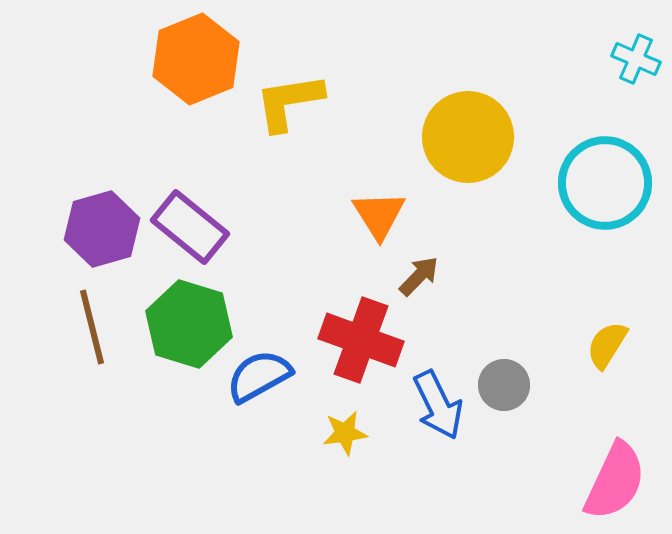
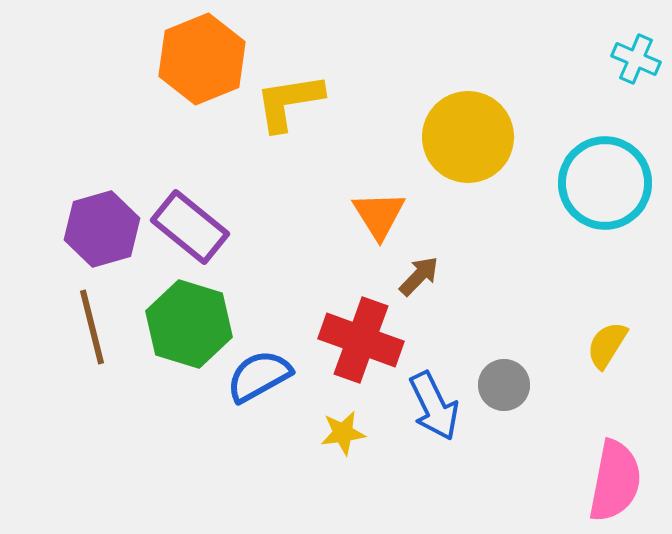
orange hexagon: moved 6 px right
blue arrow: moved 4 px left, 1 px down
yellow star: moved 2 px left
pink semicircle: rotated 14 degrees counterclockwise
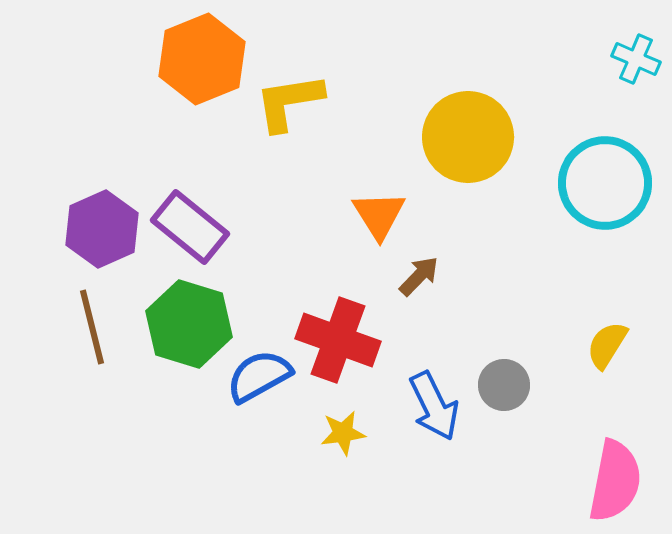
purple hexagon: rotated 8 degrees counterclockwise
red cross: moved 23 px left
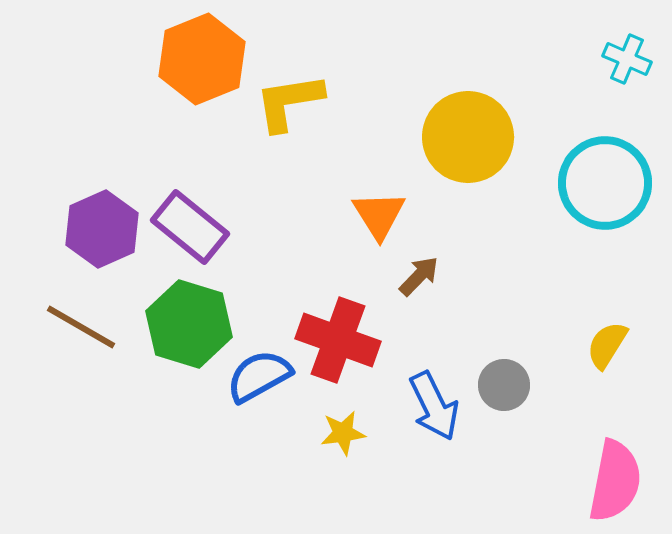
cyan cross: moved 9 px left
brown line: moved 11 px left; rotated 46 degrees counterclockwise
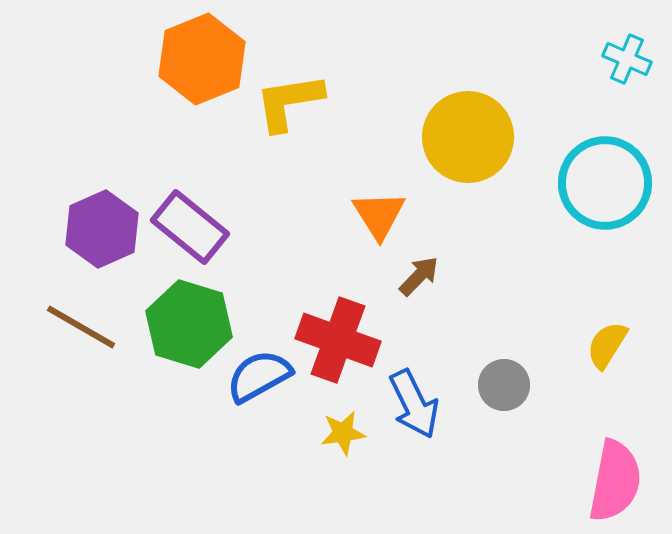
blue arrow: moved 20 px left, 2 px up
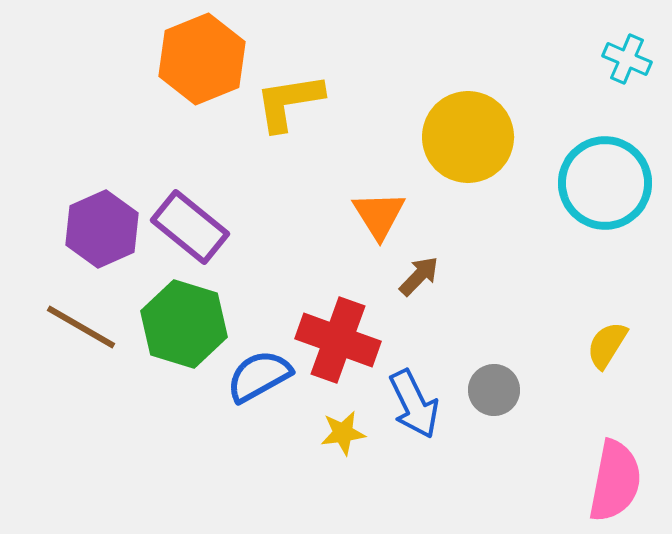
green hexagon: moved 5 px left
gray circle: moved 10 px left, 5 px down
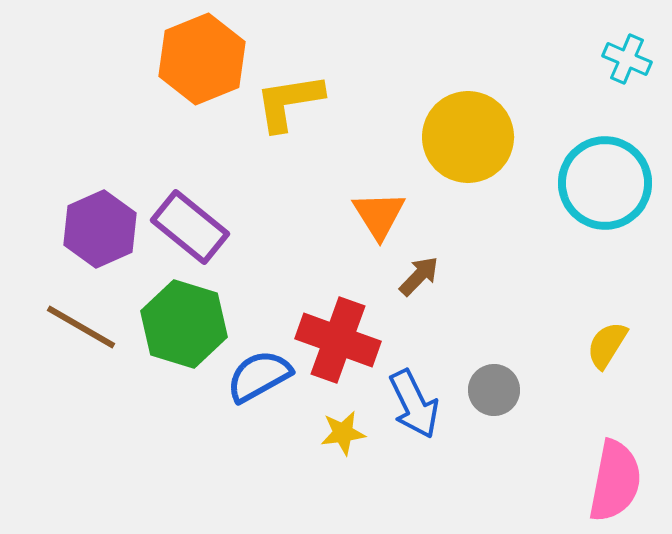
purple hexagon: moved 2 px left
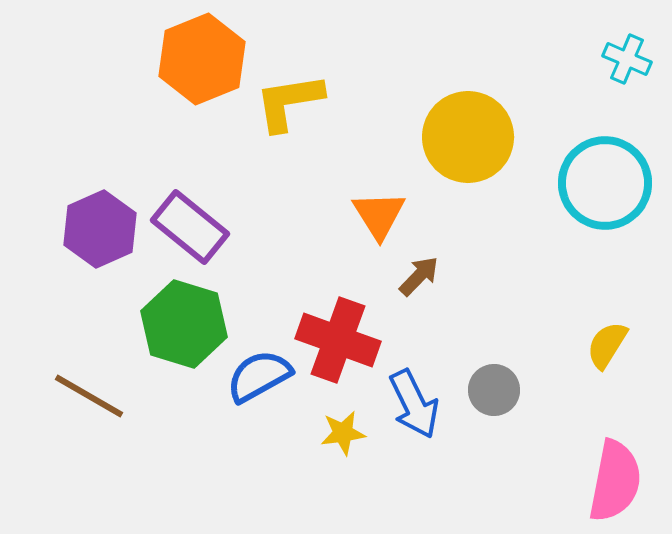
brown line: moved 8 px right, 69 px down
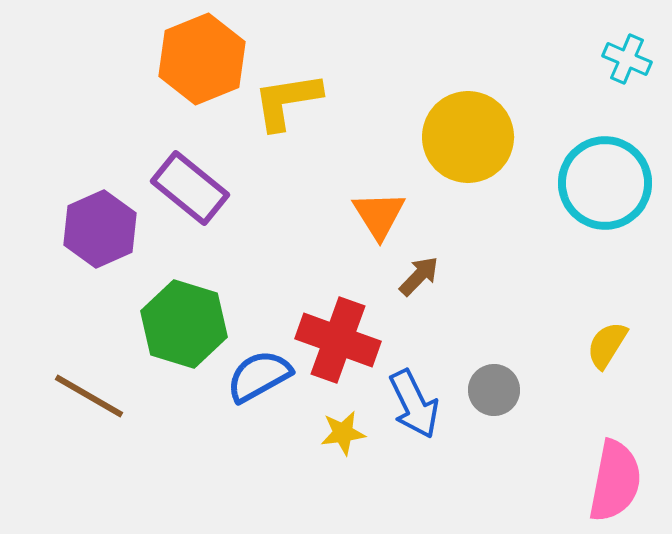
yellow L-shape: moved 2 px left, 1 px up
purple rectangle: moved 39 px up
